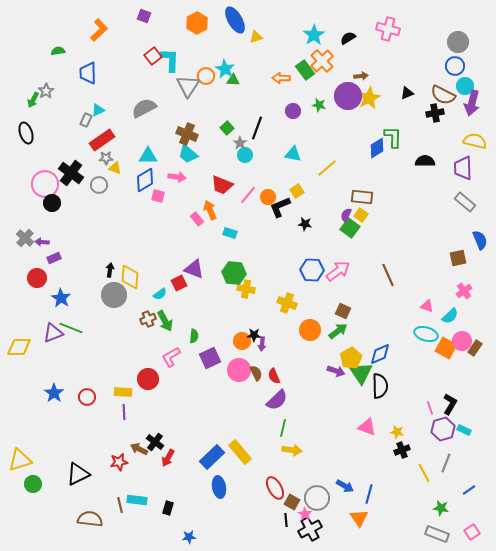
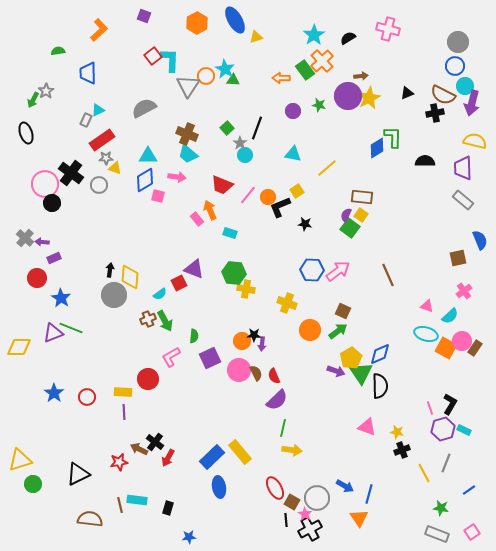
gray rectangle at (465, 202): moved 2 px left, 2 px up
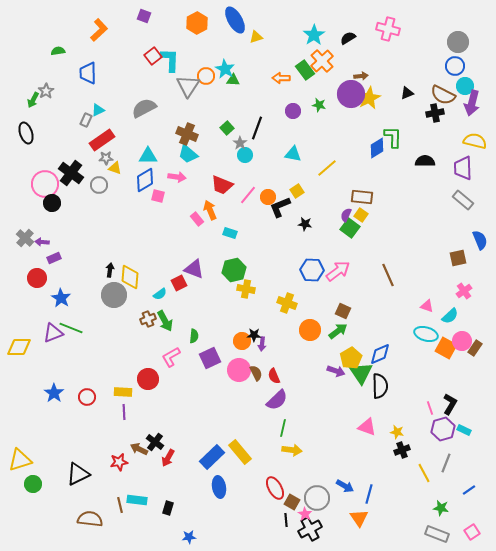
purple circle at (348, 96): moved 3 px right, 2 px up
green hexagon at (234, 273): moved 3 px up; rotated 20 degrees counterclockwise
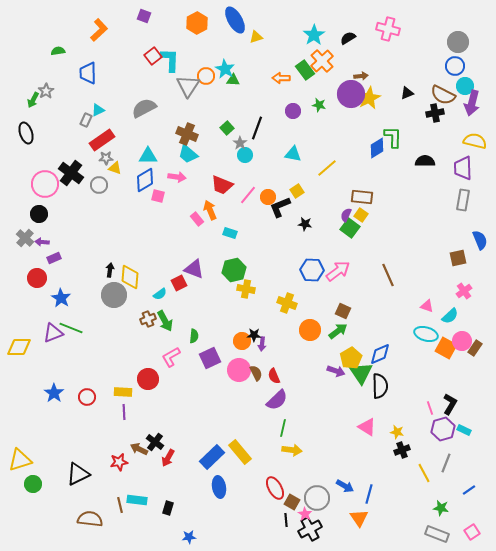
gray rectangle at (463, 200): rotated 60 degrees clockwise
black circle at (52, 203): moved 13 px left, 11 px down
pink triangle at (367, 427): rotated 12 degrees clockwise
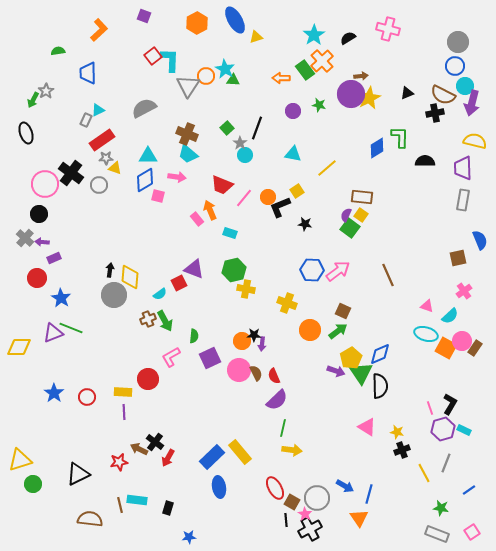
green L-shape at (393, 137): moved 7 px right
pink line at (248, 195): moved 4 px left, 3 px down
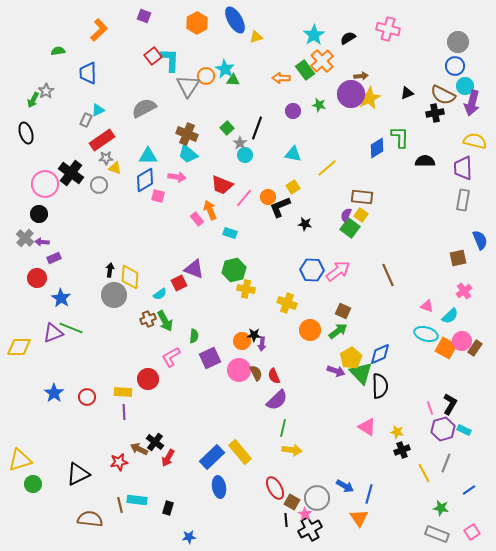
yellow square at (297, 191): moved 4 px left, 4 px up
green triangle at (361, 373): rotated 10 degrees counterclockwise
